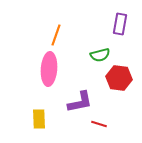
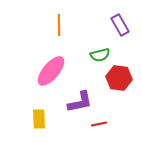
purple rectangle: moved 1 px down; rotated 40 degrees counterclockwise
orange line: moved 3 px right, 10 px up; rotated 20 degrees counterclockwise
pink ellipse: moved 2 px right, 2 px down; rotated 36 degrees clockwise
red line: rotated 28 degrees counterclockwise
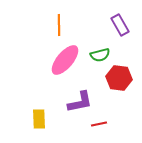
pink ellipse: moved 14 px right, 11 px up
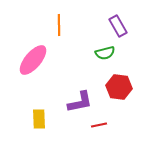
purple rectangle: moved 2 px left, 1 px down
green semicircle: moved 5 px right, 2 px up
pink ellipse: moved 32 px left
red hexagon: moved 9 px down
red line: moved 1 px down
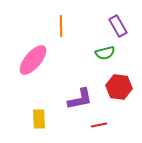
orange line: moved 2 px right, 1 px down
purple L-shape: moved 3 px up
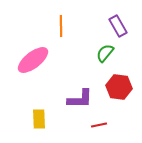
green semicircle: rotated 144 degrees clockwise
pink ellipse: rotated 12 degrees clockwise
purple L-shape: rotated 12 degrees clockwise
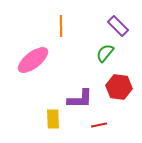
purple rectangle: rotated 15 degrees counterclockwise
yellow rectangle: moved 14 px right
